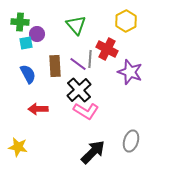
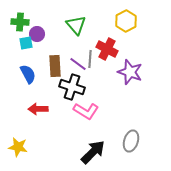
black cross: moved 7 px left, 3 px up; rotated 30 degrees counterclockwise
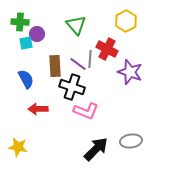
blue semicircle: moved 2 px left, 5 px down
pink L-shape: rotated 10 degrees counterclockwise
gray ellipse: rotated 65 degrees clockwise
black arrow: moved 3 px right, 3 px up
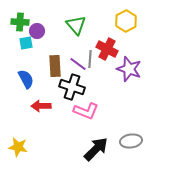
purple circle: moved 3 px up
purple star: moved 1 px left, 3 px up
red arrow: moved 3 px right, 3 px up
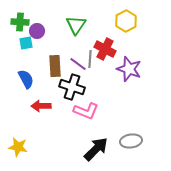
green triangle: rotated 15 degrees clockwise
red cross: moved 2 px left
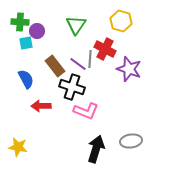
yellow hexagon: moved 5 px left; rotated 15 degrees counterclockwise
brown rectangle: rotated 35 degrees counterclockwise
black arrow: rotated 28 degrees counterclockwise
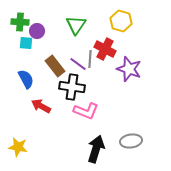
cyan square: rotated 16 degrees clockwise
black cross: rotated 10 degrees counterclockwise
red arrow: rotated 30 degrees clockwise
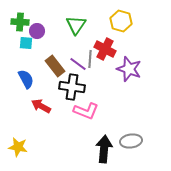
black arrow: moved 8 px right; rotated 12 degrees counterclockwise
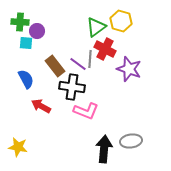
green triangle: moved 20 px right, 2 px down; rotated 20 degrees clockwise
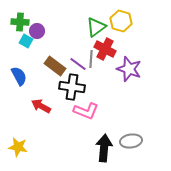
cyan square: moved 2 px up; rotated 24 degrees clockwise
gray line: moved 1 px right
brown rectangle: rotated 15 degrees counterclockwise
blue semicircle: moved 7 px left, 3 px up
black arrow: moved 1 px up
